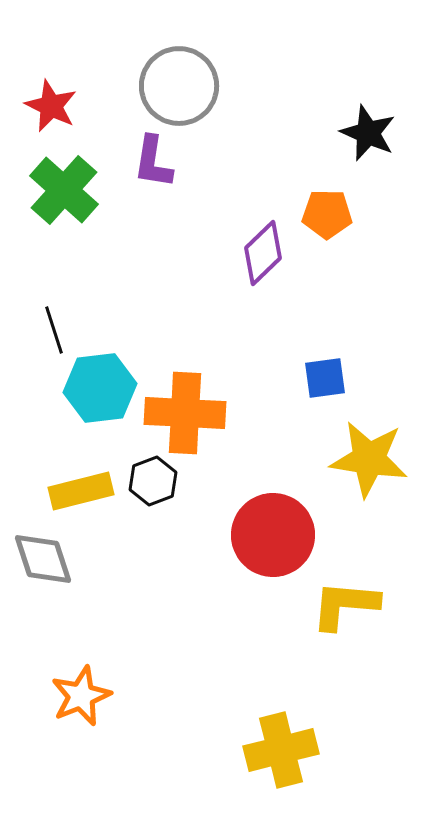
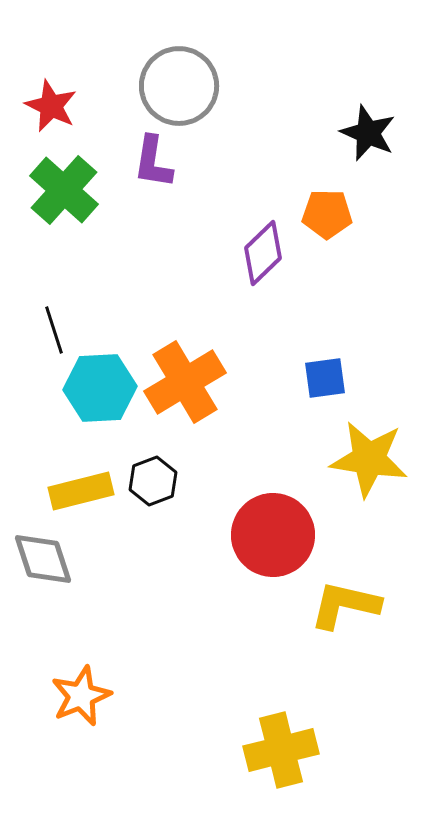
cyan hexagon: rotated 4 degrees clockwise
orange cross: moved 31 px up; rotated 34 degrees counterclockwise
yellow L-shape: rotated 8 degrees clockwise
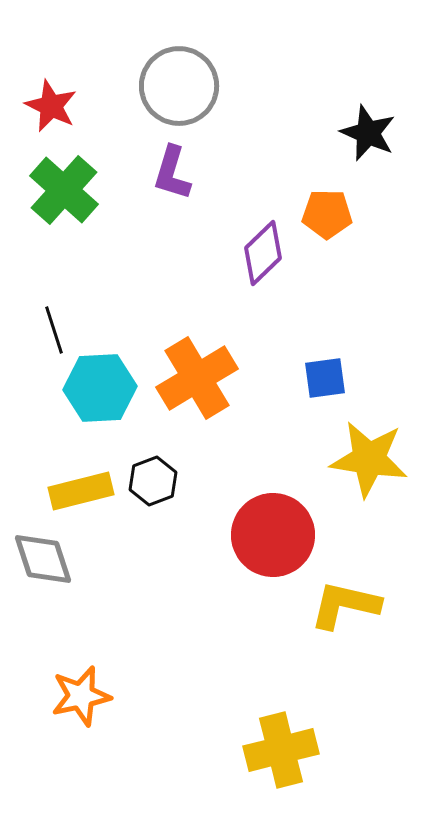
purple L-shape: moved 19 px right, 11 px down; rotated 8 degrees clockwise
orange cross: moved 12 px right, 4 px up
orange star: rotated 10 degrees clockwise
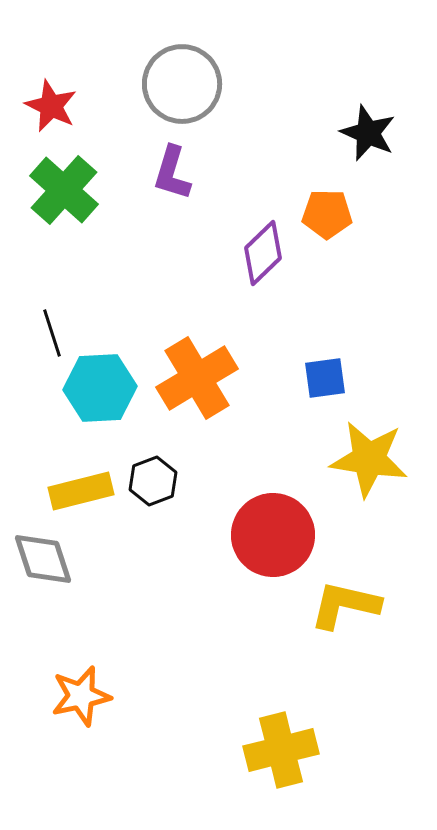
gray circle: moved 3 px right, 2 px up
black line: moved 2 px left, 3 px down
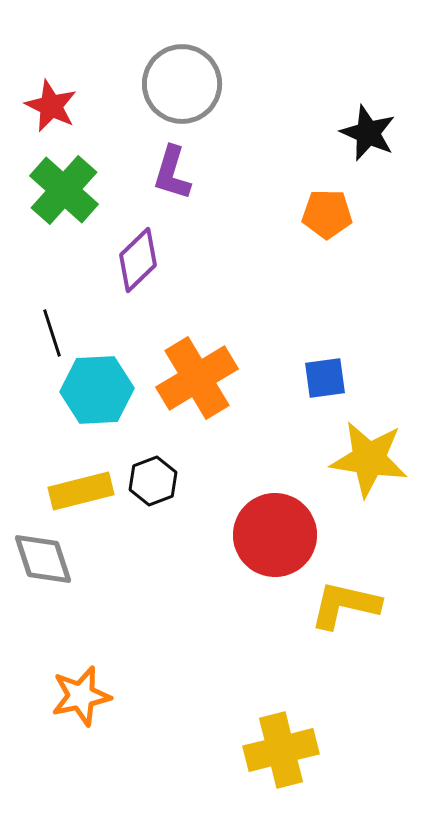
purple diamond: moved 125 px left, 7 px down
cyan hexagon: moved 3 px left, 2 px down
red circle: moved 2 px right
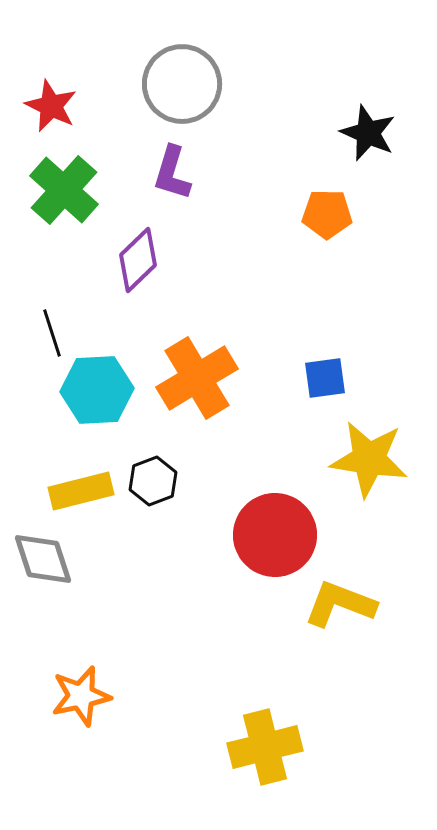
yellow L-shape: moved 5 px left, 1 px up; rotated 8 degrees clockwise
yellow cross: moved 16 px left, 3 px up
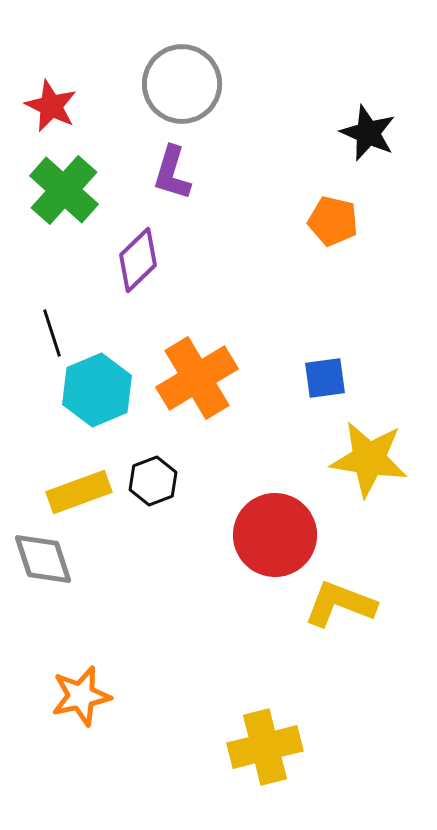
orange pentagon: moved 6 px right, 7 px down; rotated 12 degrees clockwise
cyan hexagon: rotated 20 degrees counterclockwise
yellow rectangle: moved 2 px left, 1 px down; rotated 6 degrees counterclockwise
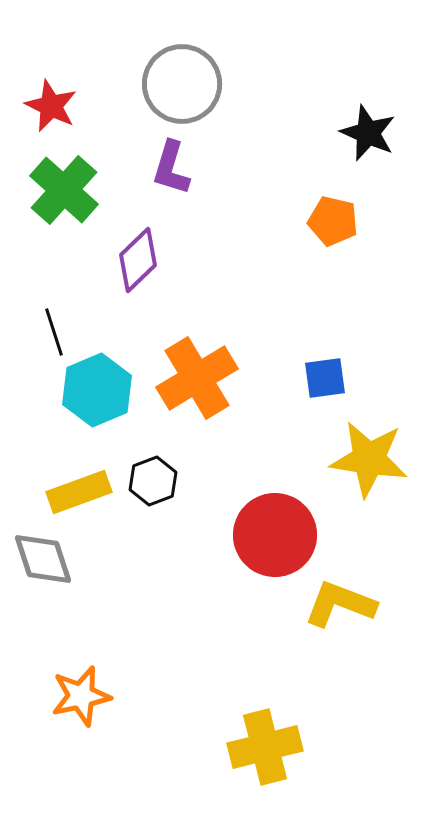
purple L-shape: moved 1 px left, 5 px up
black line: moved 2 px right, 1 px up
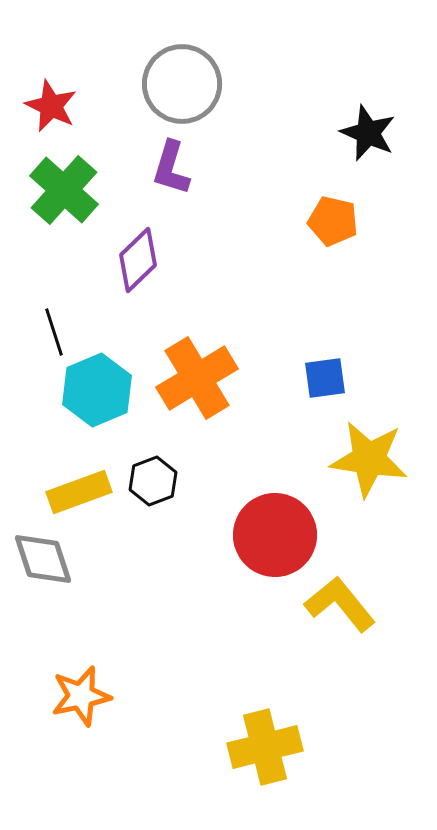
yellow L-shape: rotated 30 degrees clockwise
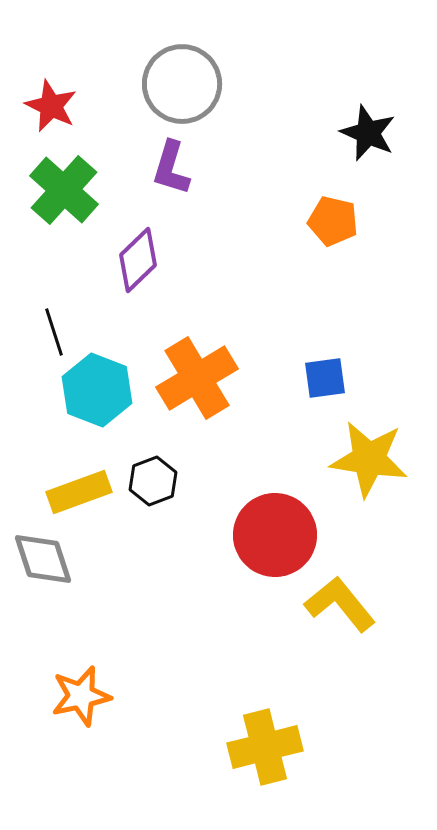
cyan hexagon: rotated 16 degrees counterclockwise
